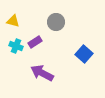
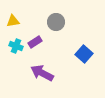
yellow triangle: rotated 24 degrees counterclockwise
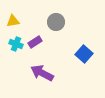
cyan cross: moved 2 px up
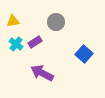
cyan cross: rotated 16 degrees clockwise
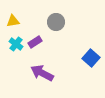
blue square: moved 7 px right, 4 px down
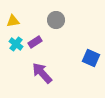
gray circle: moved 2 px up
blue square: rotated 18 degrees counterclockwise
purple arrow: rotated 20 degrees clockwise
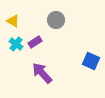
yellow triangle: rotated 40 degrees clockwise
blue square: moved 3 px down
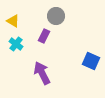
gray circle: moved 4 px up
purple rectangle: moved 9 px right, 6 px up; rotated 32 degrees counterclockwise
purple arrow: rotated 15 degrees clockwise
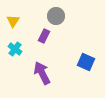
yellow triangle: rotated 32 degrees clockwise
cyan cross: moved 1 px left, 5 px down
blue square: moved 5 px left, 1 px down
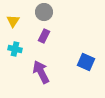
gray circle: moved 12 px left, 4 px up
cyan cross: rotated 24 degrees counterclockwise
purple arrow: moved 1 px left, 1 px up
